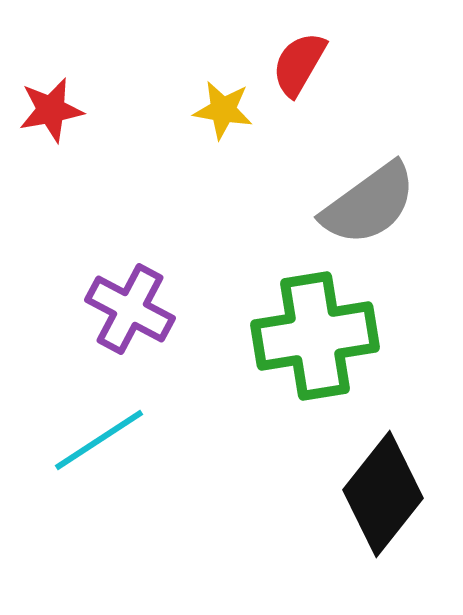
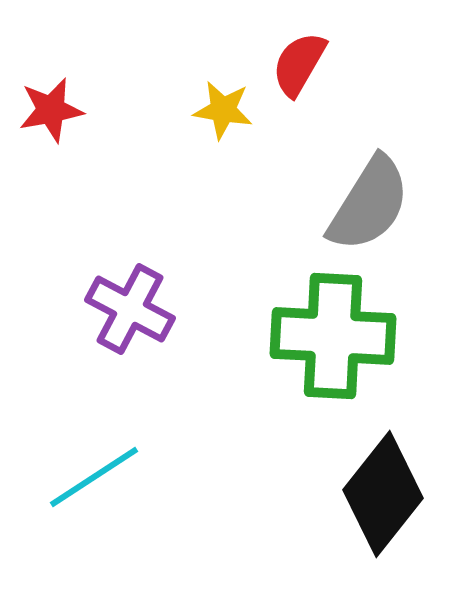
gray semicircle: rotated 22 degrees counterclockwise
green cross: moved 18 px right; rotated 12 degrees clockwise
cyan line: moved 5 px left, 37 px down
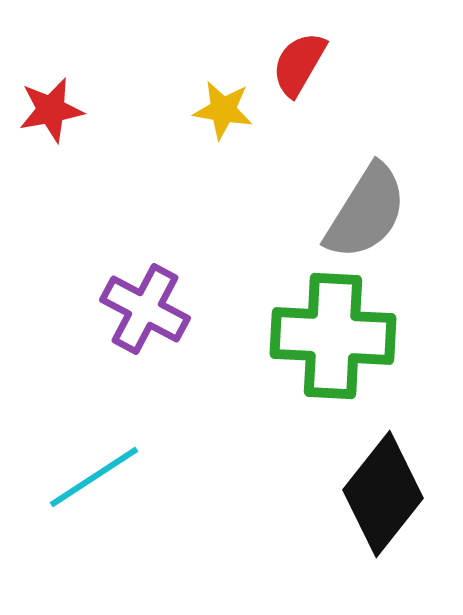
gray semicircle: moved 3 px left, 8 px down
purple cross: moved 15 px right
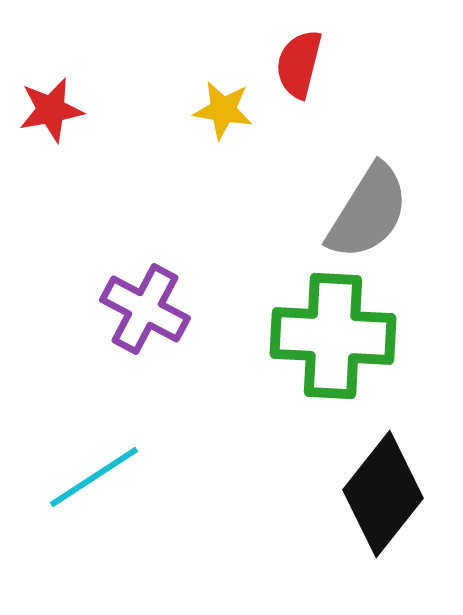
red semicircle: rotated 16 degrees counterclockwise
gray semicircle: moved 2 px right
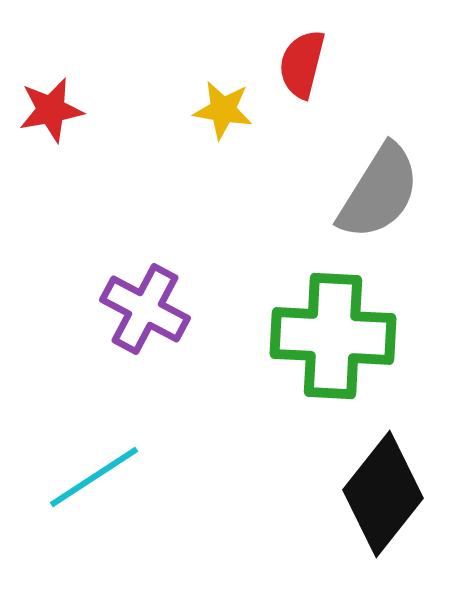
red semicircle: moved 3 px right
gray semicircle: moved 11 px right, 20 px up
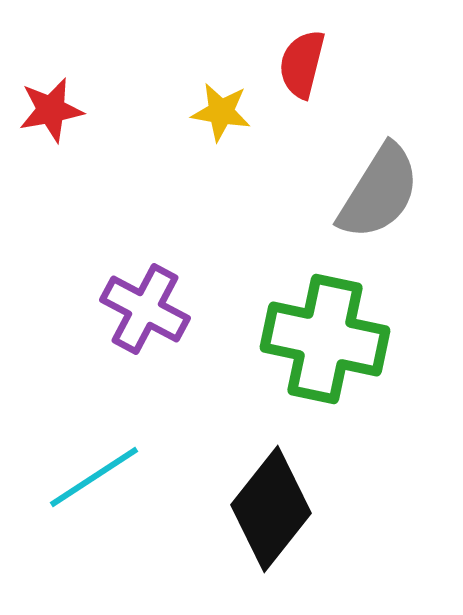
yellow star: moved 2 px left, 2 px down
green cross: moved 8 px left, 3 px down; rotated 9 degrees clockwise
black diamond: moved 112 px left, 15 px down
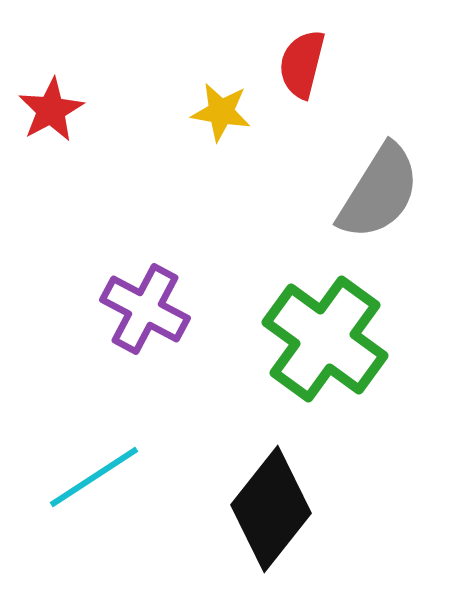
red star: rotated 18 degrees counterclockwise
green cross: rotated 24 degrees clockwise
